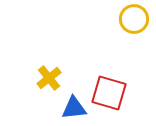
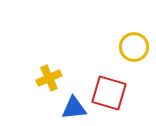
yellow circle: moved 28 px down
yellow cross: rotated 15 degrees clockwise
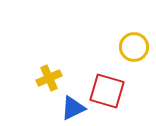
red square: moved 2 px left, 2 px up
blue triangle: moved 1 px left; rotated 20 degrees counterclockwise
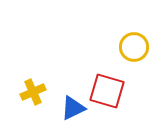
yellow cross: moved 16 px left, 14 px down
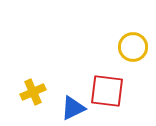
yellow circle: moved 1 px left
red square: rotated 9 degrees counterclockwise
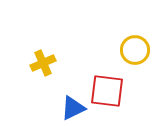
yellow circle: moved 2 px right, 3 px down
yellow cross: moved 10 px right, 29 px up
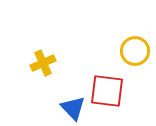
yellow circle: moved 1 px down
blue triangle: rotated 48 degrees counterclockwise
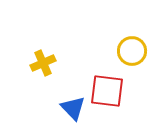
yellow circle: moved 3 px left
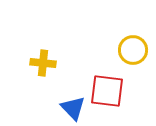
yellow circle: moved 1 px right, 1 px up
yellow cross: rotated 30 degrees clockwise
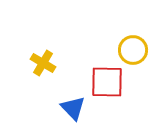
yellow cross: rotated 25 degrees clockwise
red square: moved 9 px up; rotated 6 degrees counterclockwise
